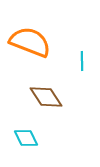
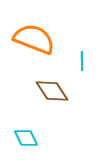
orange semicircle: moved 4 px right, 3 px up
brown diamond: moved 6 px right, 6 px up
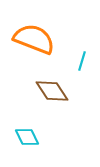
cyan line: rotated 18 degrees clockwise
cyan diamond: moved 1 px right, 1 px up
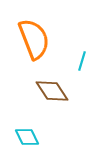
orange semicircle: rotated 48 degrees clockwise
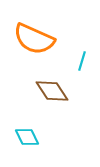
orange semicircle: rotated 135 degrees clockwise
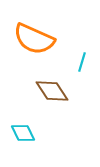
cyan line: moved 1 px down
cyan diamond: moved 4 px left, 4 px up
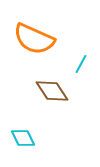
cyan line: moved 1 px left, 2 px down; rotated 12 degrees clockwise
cyan diamond: moved 5 px down
